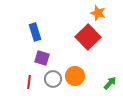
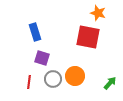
red square: rotated 35 degrees counterclockwise
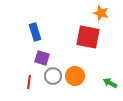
orange star: moved 3 px right
gray circle: moved 3 px up
green arrow: rotated 104 degrees counterclockwise
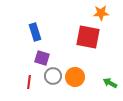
orange star: rotated 21 degrees counterclockwise
orange circle: moved 1 px down
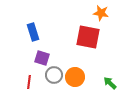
orange star: rotated 14 degrees clockwise
blue rectangle: moved 2 px left
gray circle: moved 1 px right, 1 px up
green arrow: rotated 16 degrees clockwise
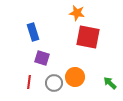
orange star: moved 24 px left
gray circle: moved 8 px down
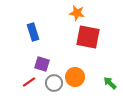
purple square: moved 6 px down
red line: rotated 48 degrees clockwise
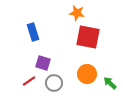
purple square: moved 1 px right, 1 px up
orange circle: moved 12 px right, 3 px up
red line: moved 1 px up
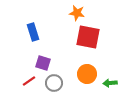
green arrow: rotated 48 degrees counterclockwise
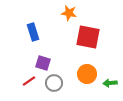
orange star: moved 8 px left
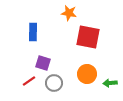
blue rectangle: rotated 18 degrees clockwise
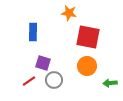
orange circle: moved 8 px up
gray circle: moved 3 px up
